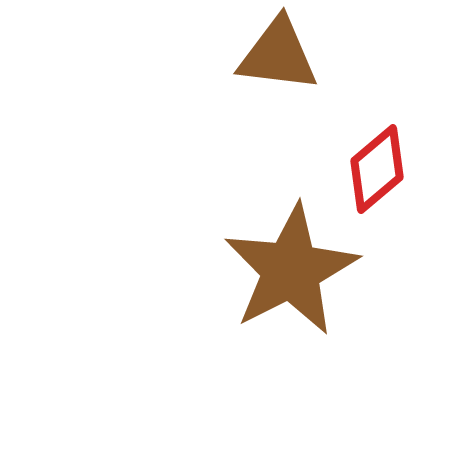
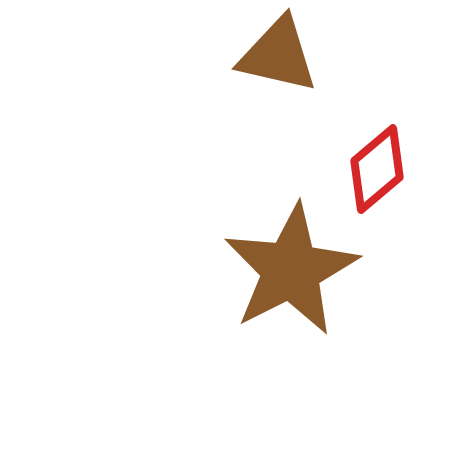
brown triangle: rotated 6 degrees clockwise
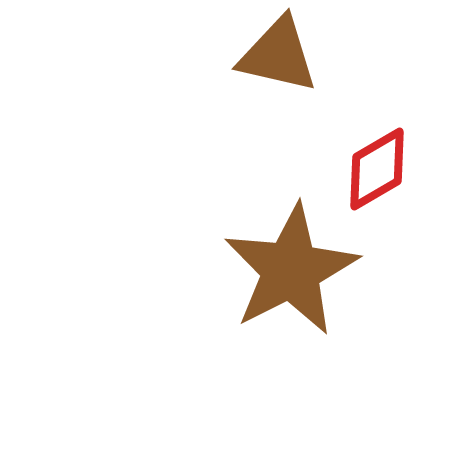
red diamond: rotated 10 degrees clockwise
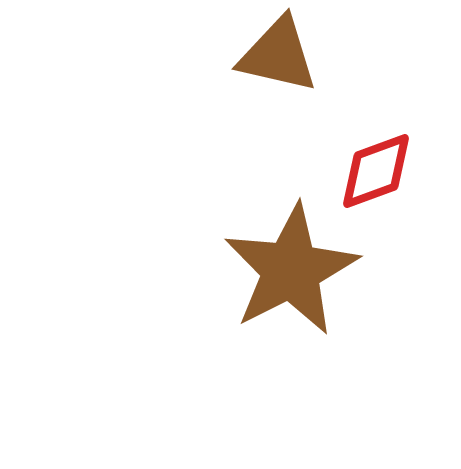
red diamond: moved 1 px left, 2 px down; rotated 10 degrees clockwise
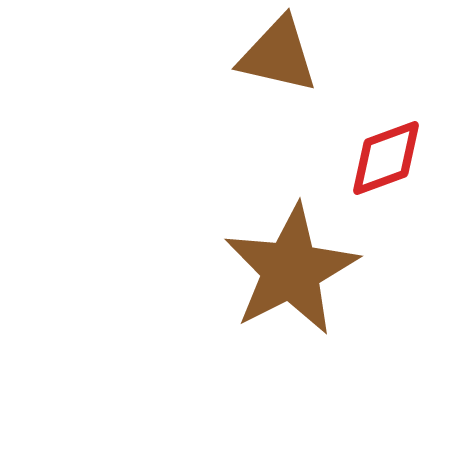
red diamond: moved 10 px right, 13 px up
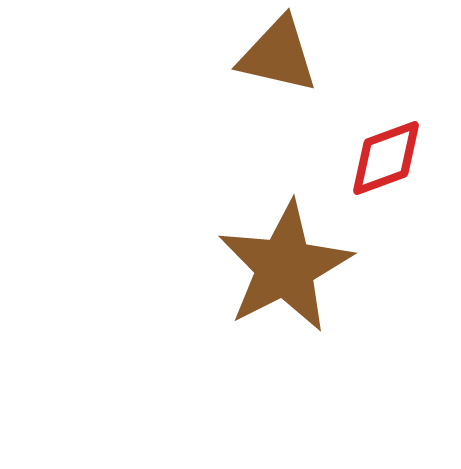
brown star: moved 6 px left, 3 px up
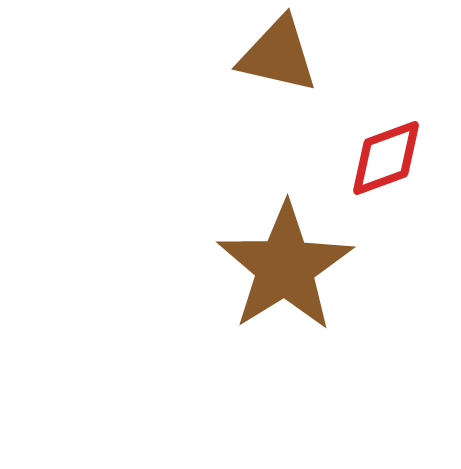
brown star: rotated 5 degrees counterclockwise
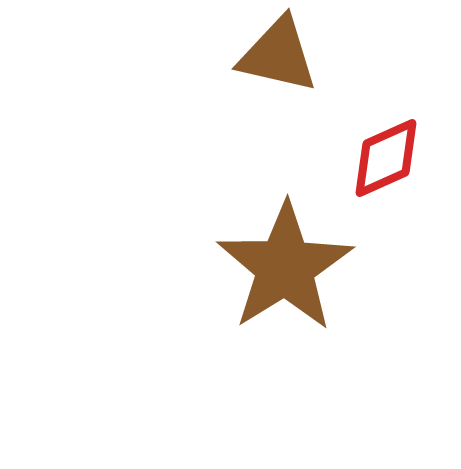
red diamond: rotated 4 degrees counterclockwise
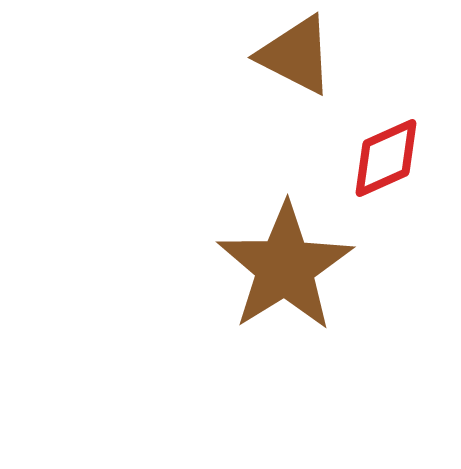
brown triangle: moved 18 px right; rotated 14 degrees clockwise
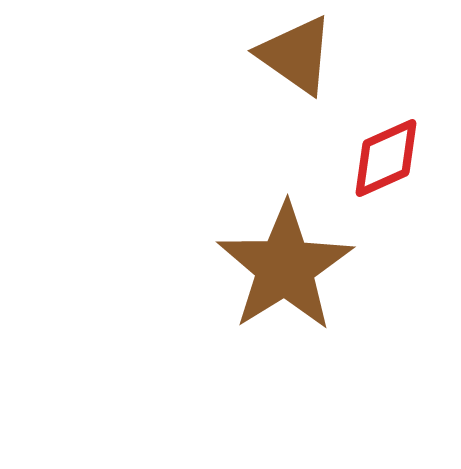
brown triangle: rotated 8 degrees clockwise
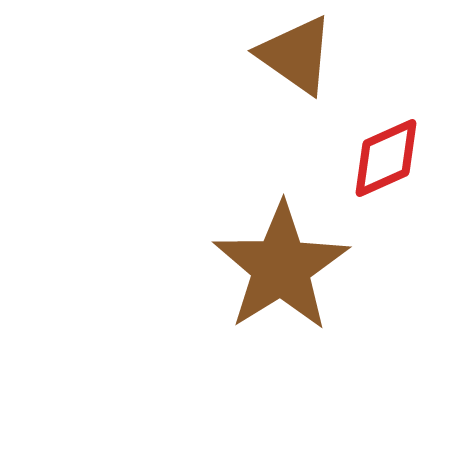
brown star: moved 4 px left
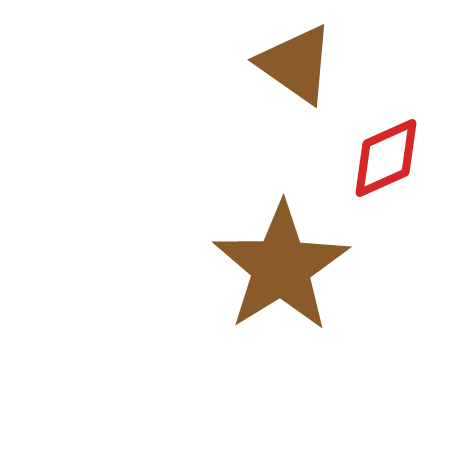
brown triangle: moved 9 px down
